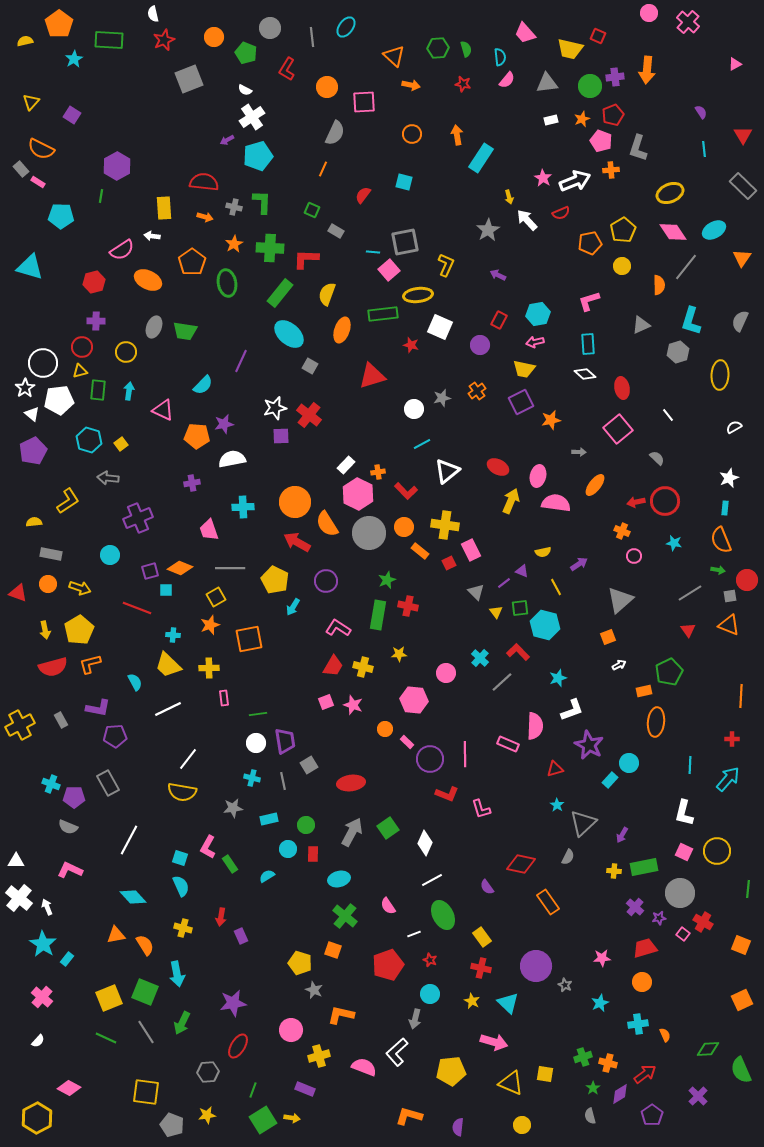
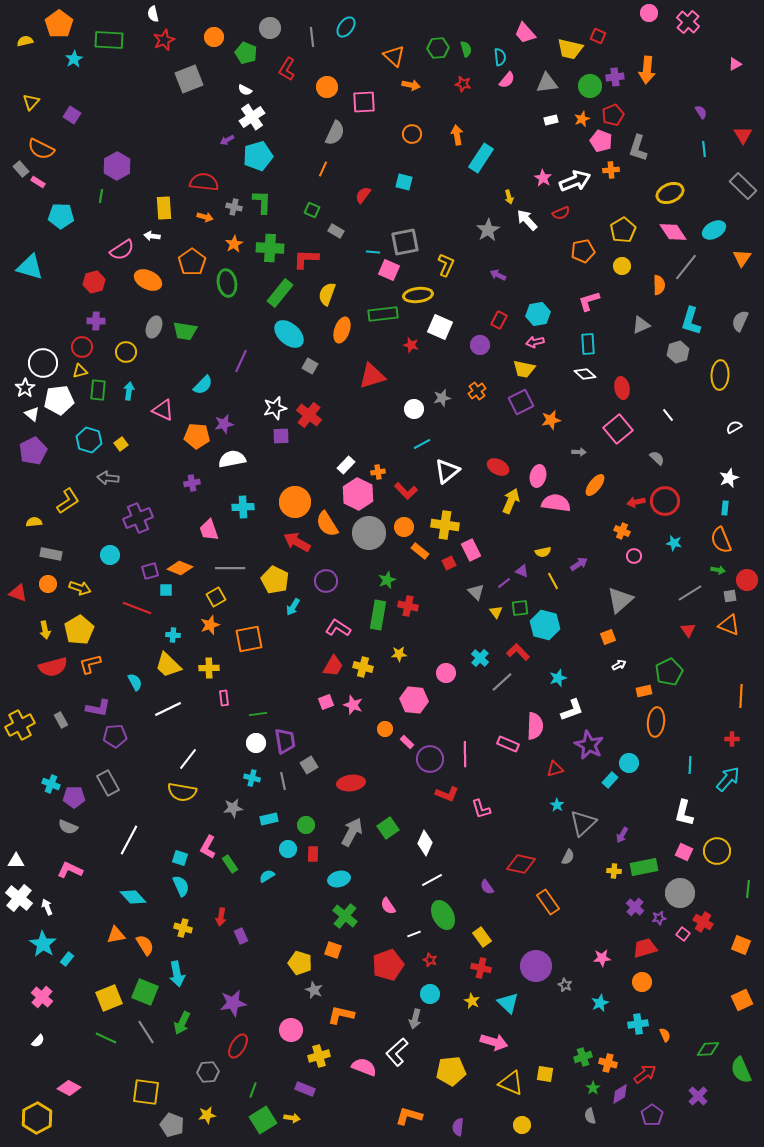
orange pentagon at (590, 243): moved 7 px left, 8 px down
pink square at (389, 270): rotated 25 degrees counterclockwise
yellow line at (556, 587): moved 3 px left, 6 px up
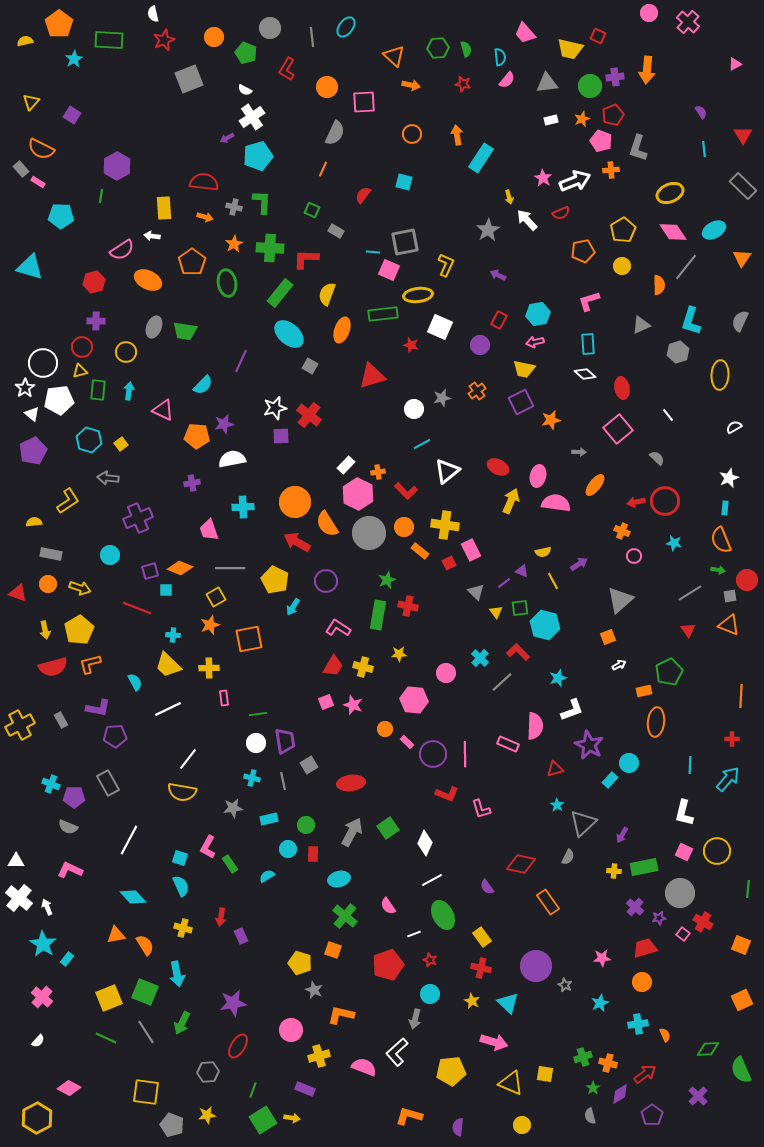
purple arrow at (227, 140): moved 2 px up
purple circle at (430, 759): moved 3 px right, 5 px up
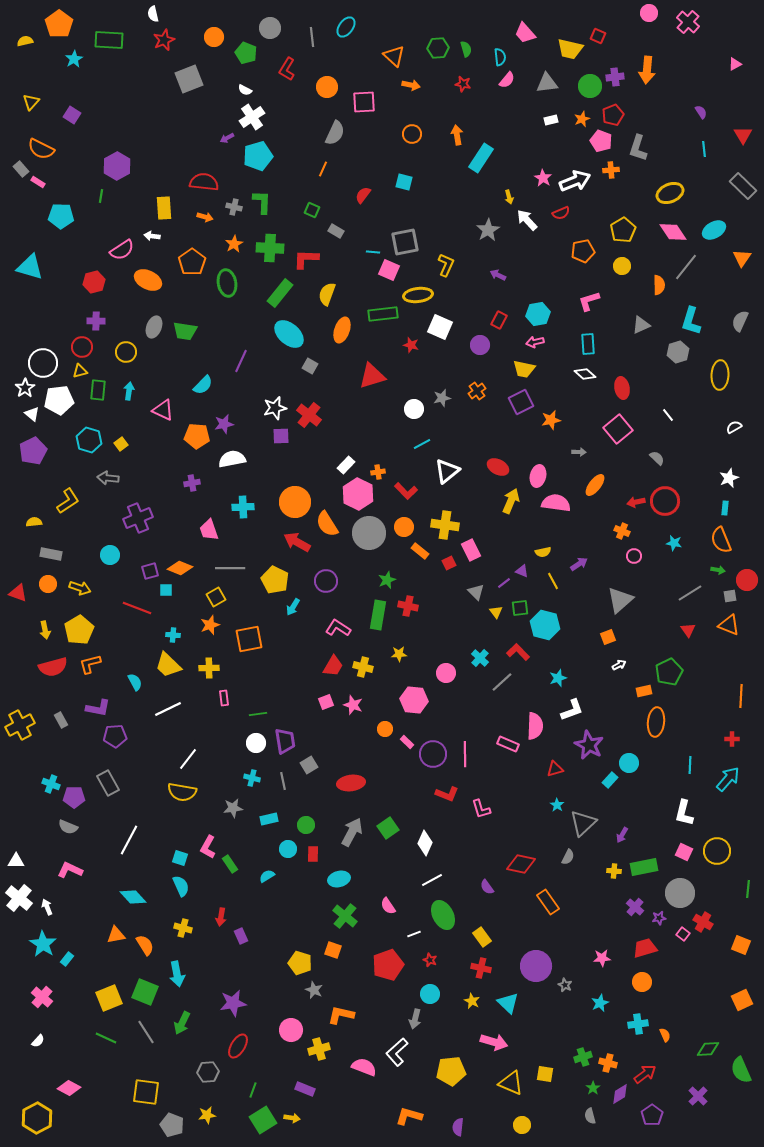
yellow cross at (319, 1056): moved 7 px up
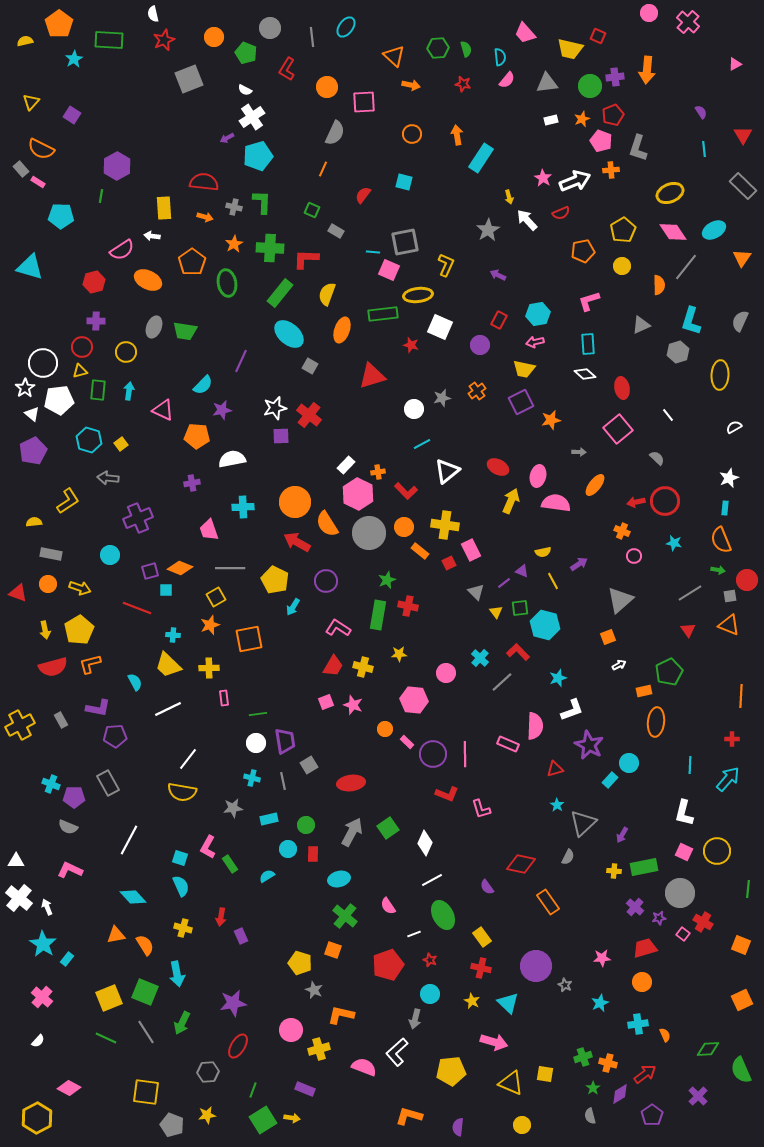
purple star at (224, 424): moved 2 px left, 14 px up
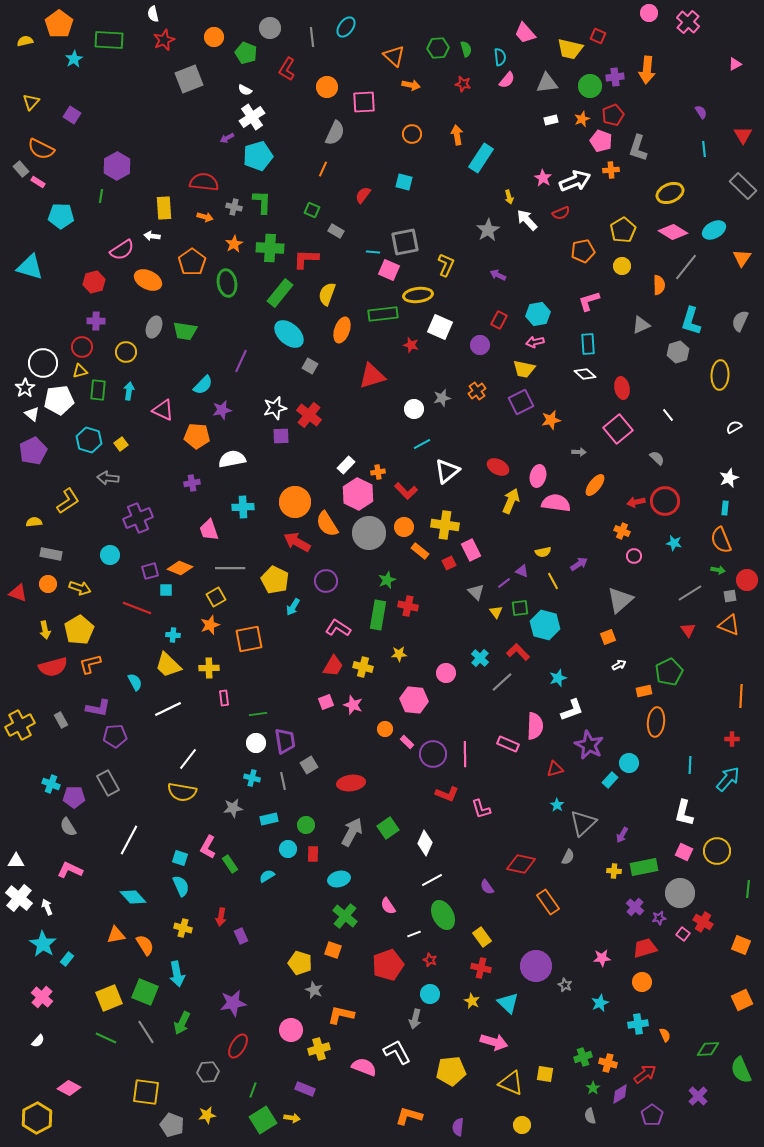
pink diamond at (673, 232): rotated 24 degrees counterclockwise
gray semicircle at (68, 827): rotated 36 degrees clockwise
white L-shape at (397, 1052): rotated 104 degrees clockwise
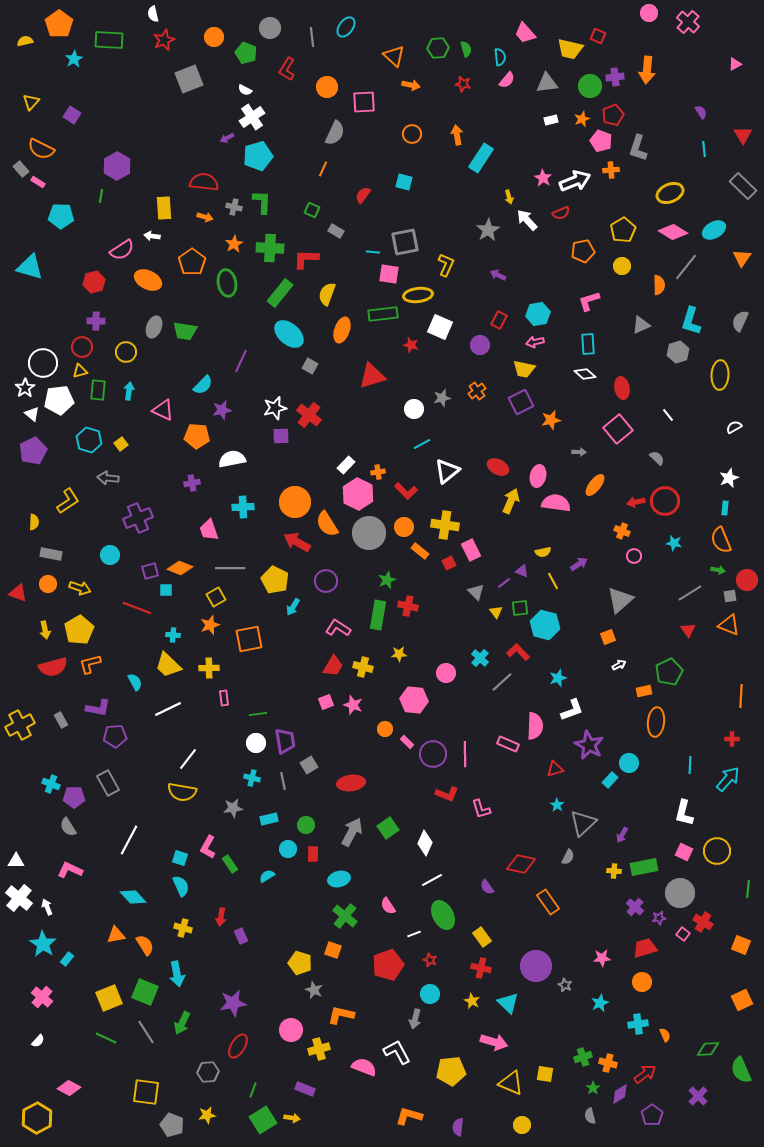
pink square at (389, 270): moved 4 px down; rotated 15 degrees counterclockwise
yellow semicircle at (34, 522): rotated 98 degrees clockwise
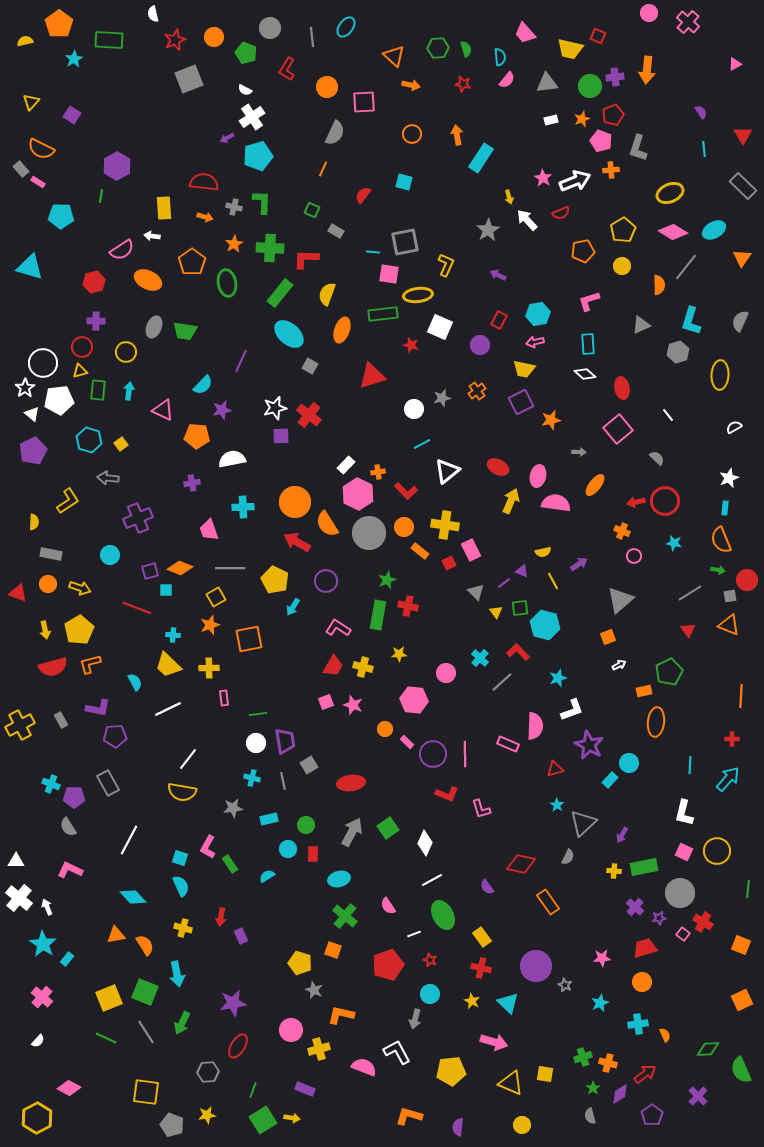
red star at (164, 40): moved 11 px right
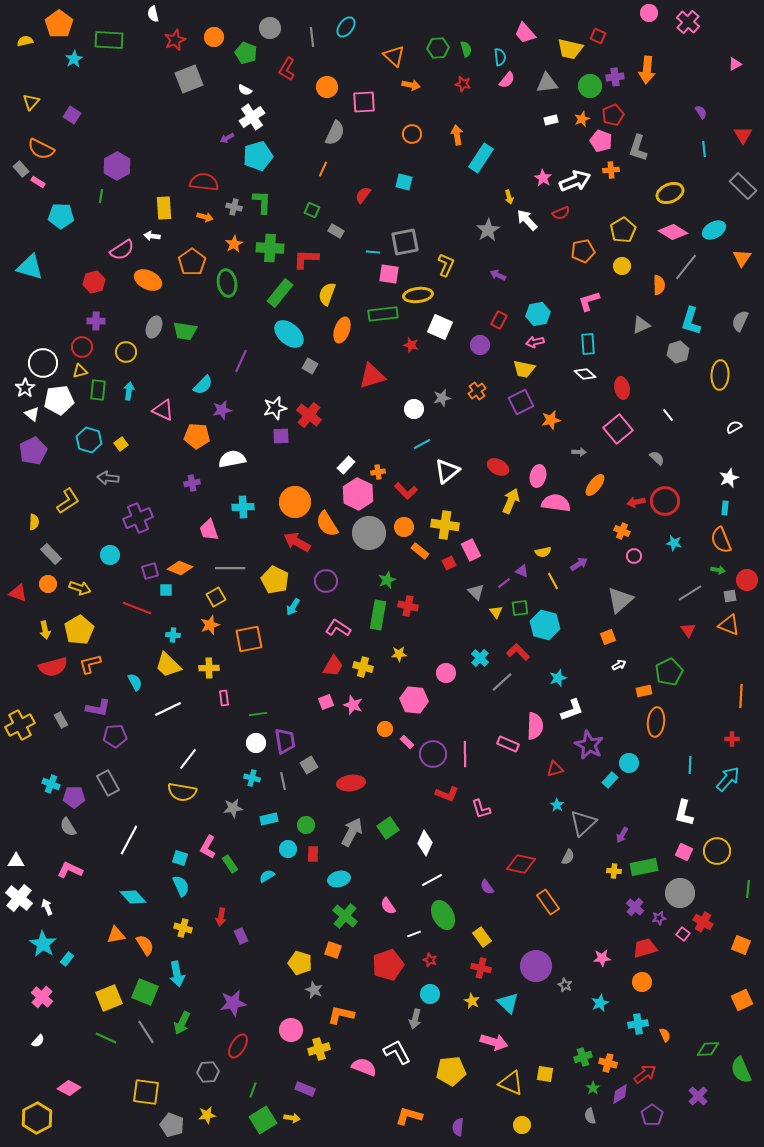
gray rectangle at (51, 554): rotated 35 degrees clockwise
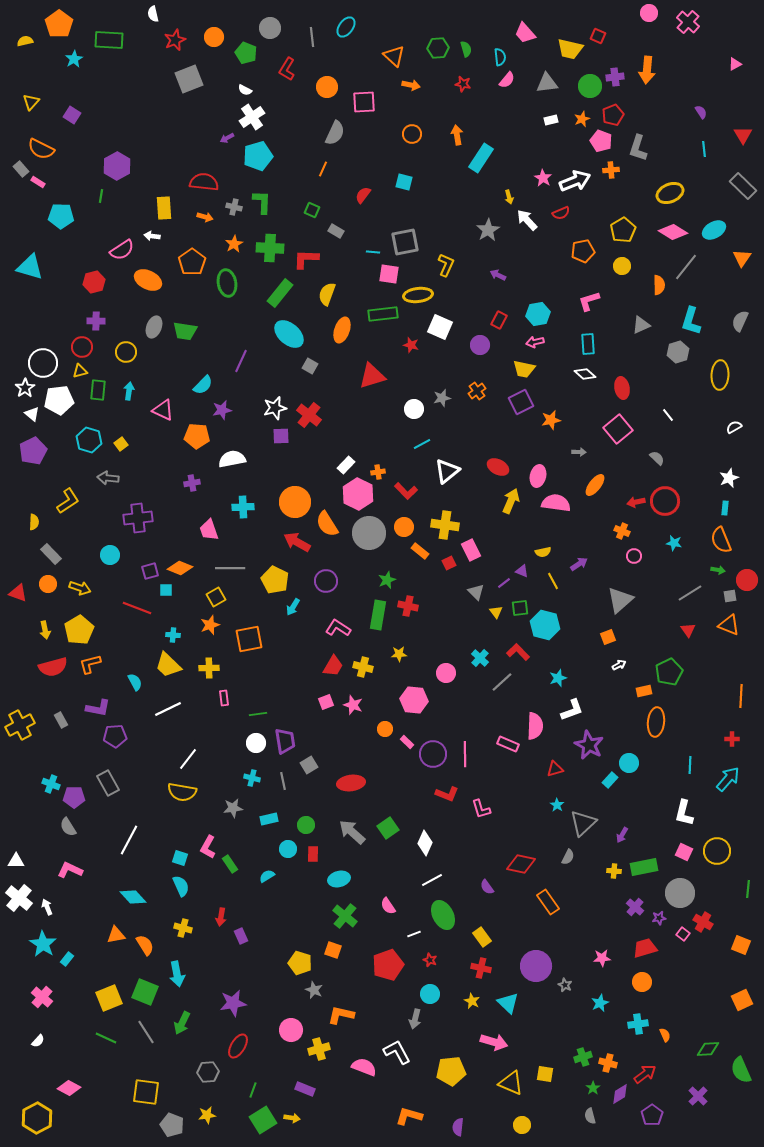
purple cross at (138, 518): rotated 16 degrees clockwise
gray arrow at (352, 832): rotated 76 degrees counterclockwise
